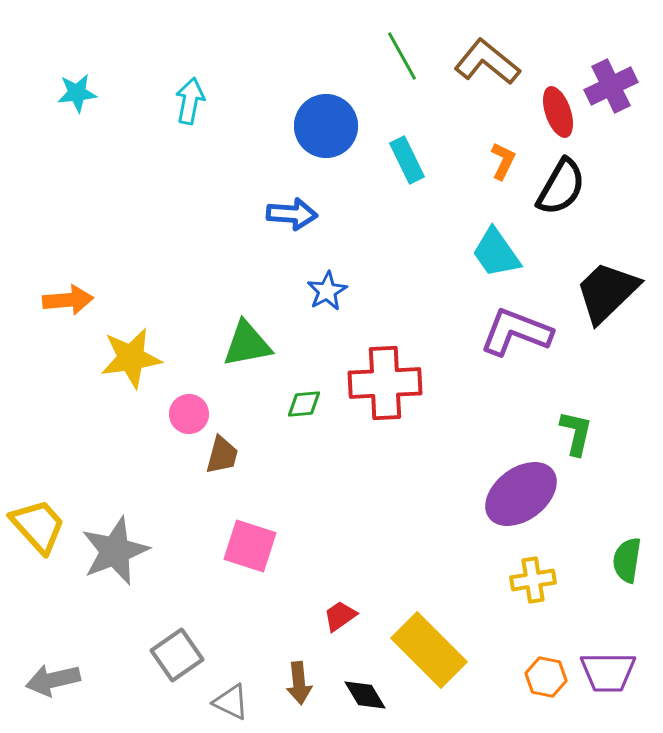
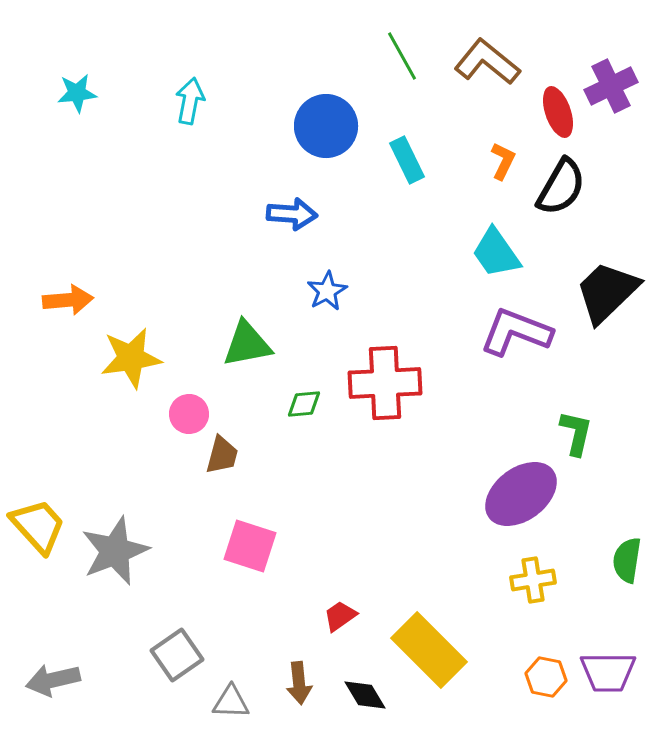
gray triangle: rotated 24 degrees counterclockwise
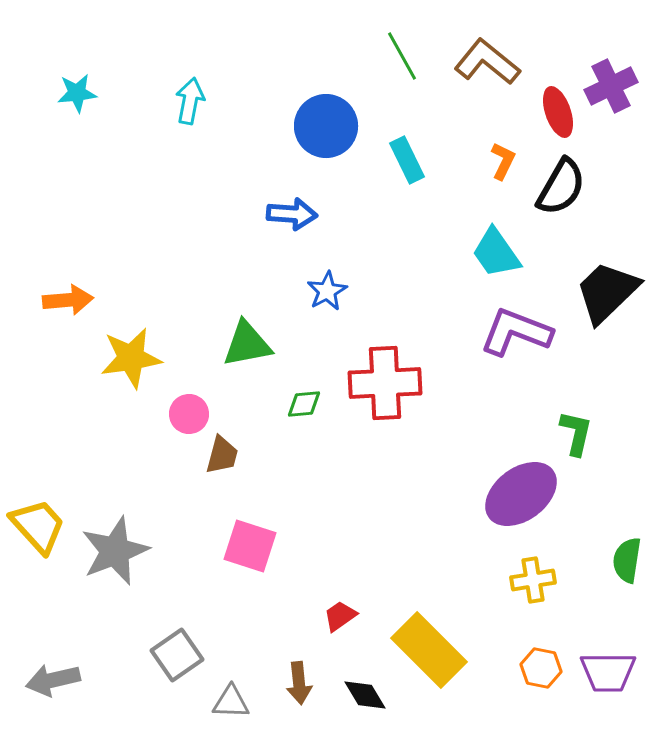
orange hexagon: moved 5 px left, 9 px up
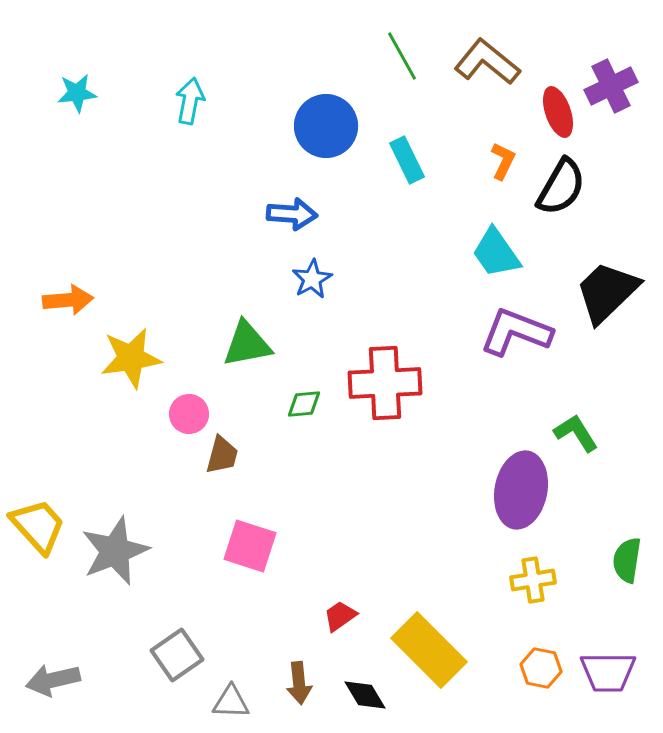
blue star: moved 15 px left, 12 px up
green L-shape: rotated 45 degrees counterclockwise
purple ellipse: moved 4 px up; rotated 42 degrees counterclockwise
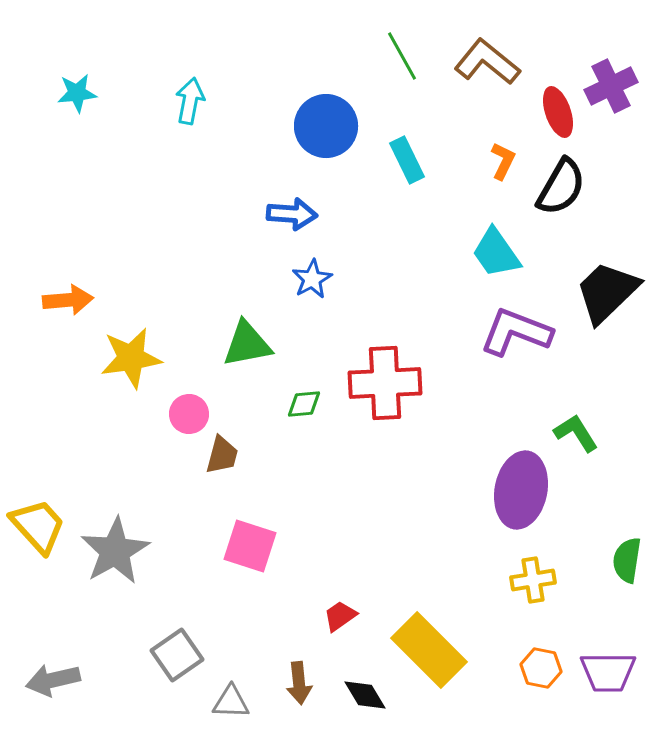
gray star: rotated 8 degrees counterclockwise
